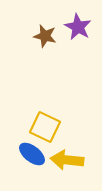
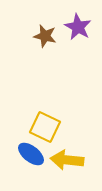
blue ellipse: moved 1 px left
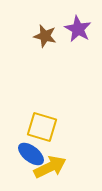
purple star: moved 2 px down
yellow square: moved 3 px left; rotated 8 degrees counterclockwise
yellow arrow: moved 17 px left, 7 px down; rotated 148 degrees clockwise
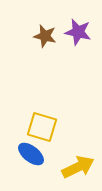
purple star: moved 3 px down; rotated 16 degrees counterclockwise
yellow arrow: moved 28 px right
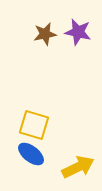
brown star: moved 2 px up; rotated 25 degrees counterclockwise
yellow square: moved 8 px left, 2 px up
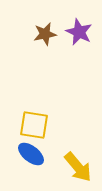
purple star: moved 1 px right; rotated 12 degrees clockwise
yellow square: rotated 8 degrees counterclockwise
yellow arrow: rotated 76 degrees clockwise
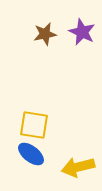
purple star: moved 3 px right
yellow arrow: rotated 116 degrees clockwise
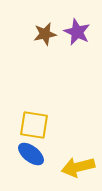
purple star: moved 5 px left
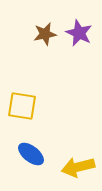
purple star: moved 2 px right, 1 px down
yellow square: moved 12 px left, 19 px up
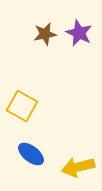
yellow square: rotated 20 degrees clockwise
